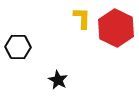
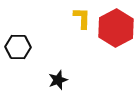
red hexagon: rotated 6 degrees clockwise
black star: rotated 24 degrees clockwise
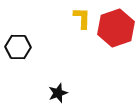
red hexagon: rotated 9 degrees clockwise
black star: moved 13 px down
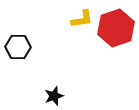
yellow L-shape: moved 1 px down; rotated 80 degrees clockwise
black star: moved 4 px left, 3 px down
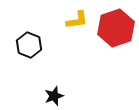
yellow L-shape: moved 5 px left, 1 px down
black hexagon: moved 11 px right, 2 px up; rotated 20 degrees clockwise
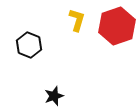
yellow L-shape: rotated 65 degrees counterclockwise
red hexagon: moved 1 px right, 2 px up
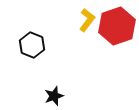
yellow L-shape: moved 10 px right; rotated 20 degrees clockwise
black hexagon: moved 3 px right
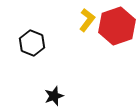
black hexagon: moved 2 px up
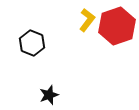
black star: moved 5 px left, 1 px up
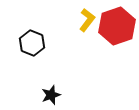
black star: moved 2 px right
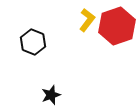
black hexagon: moved 1 px right, 1 px up
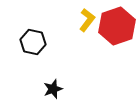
black hexagon: rotated 10 degrees counterclockwise
black star: moved 2 px right, 6 px up
